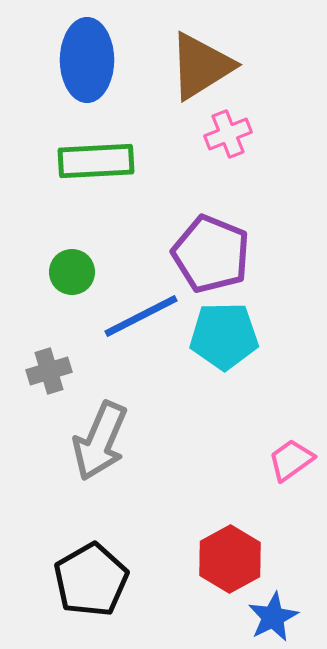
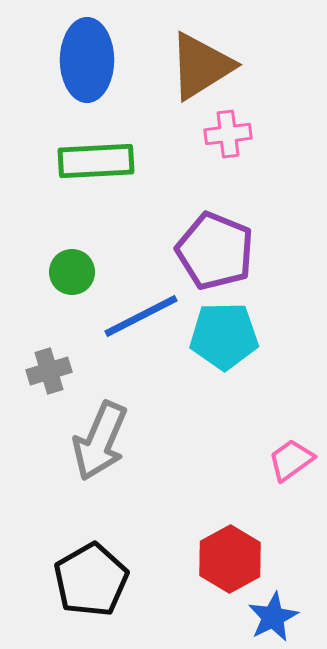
pink cross: rotated 15 degrees clockwise
purple pentagon: moved 4 px right, 3 px up
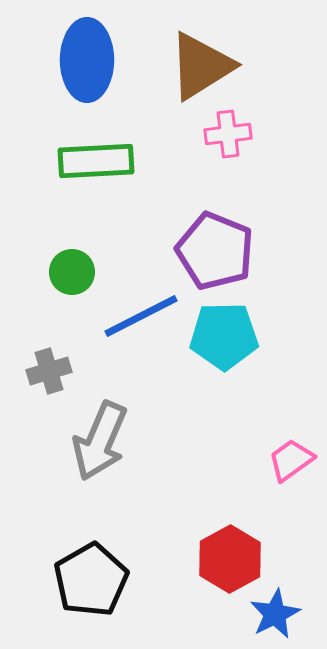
blue star: moved 2 px right, 3 px up
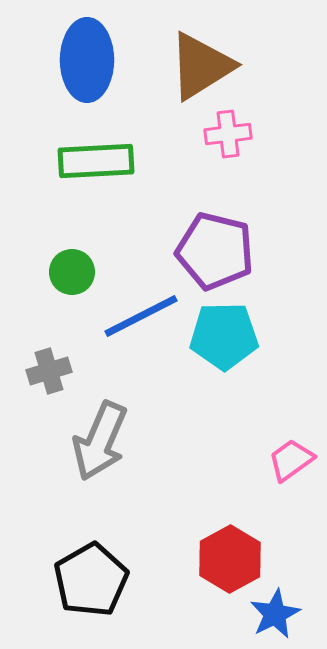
purple pentagon: rotated 8 degrees counterclockwise
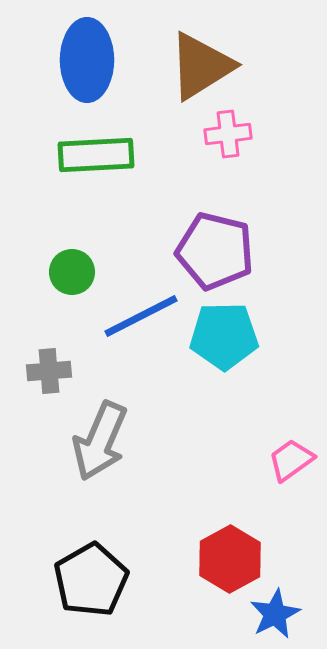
green rectangle: moved 6 px up
gray cross: rotated 12 degrees clockwise
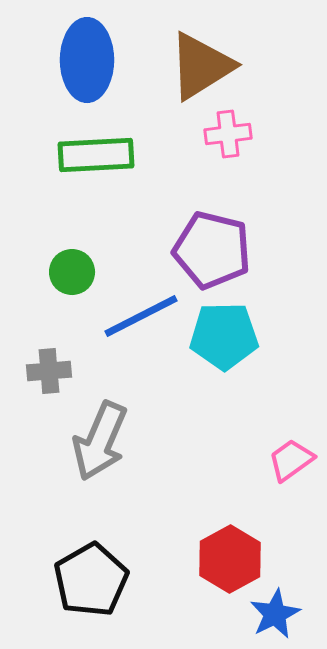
purple pentagon: moved 3 px left, 1 px up
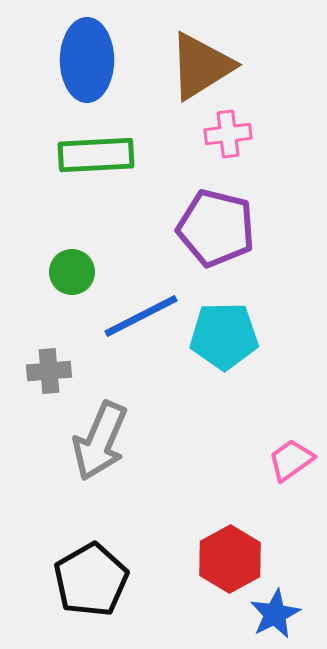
purple pentagon: moved 4 px right, 22 px up
